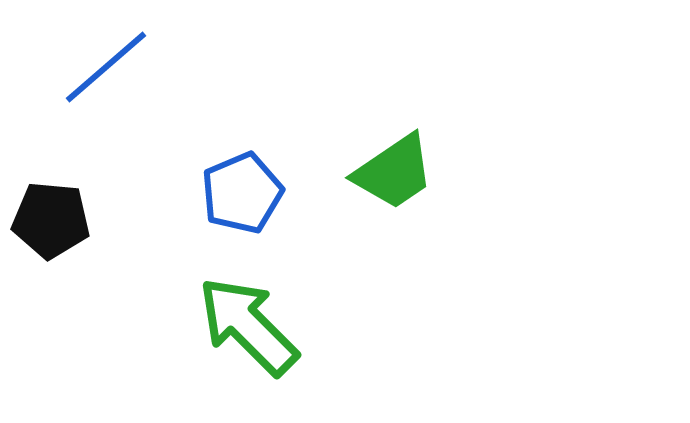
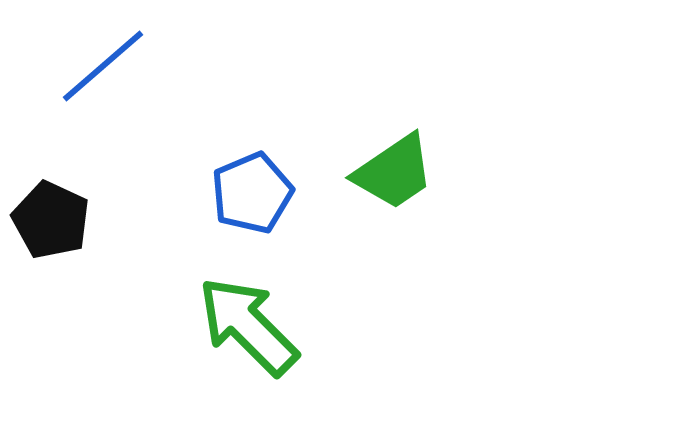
blue line: moved 3 px left, 1 px up
blue pentagon: moved 10 px right
black pentagon: rotated 20 degrees clockwise
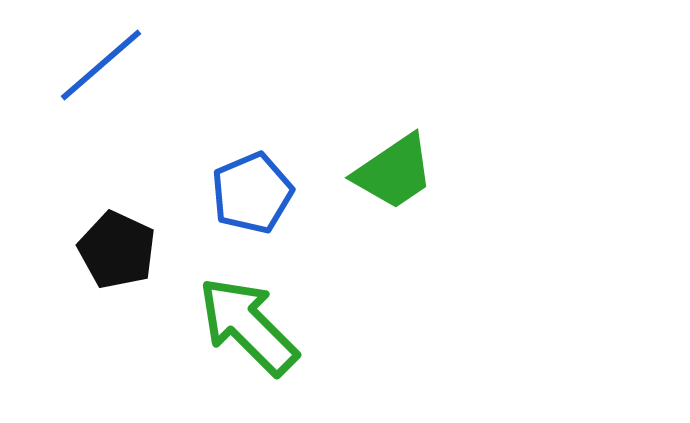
blue line: moved 2 px left, 1 px up
black pentagon: moved 66 px right, 30 px down
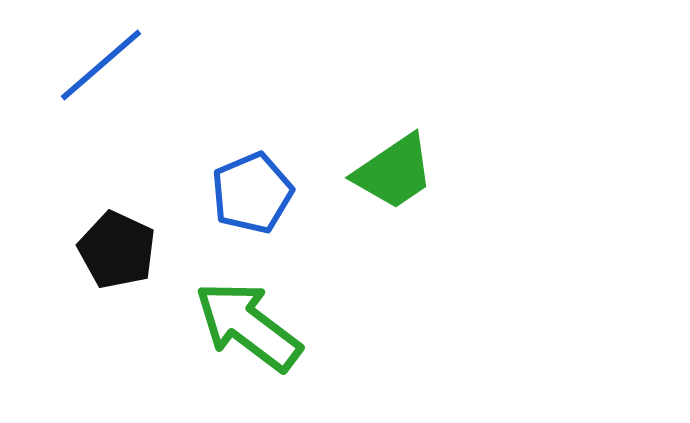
green arrow: rotated 8 degrees counterclockwise
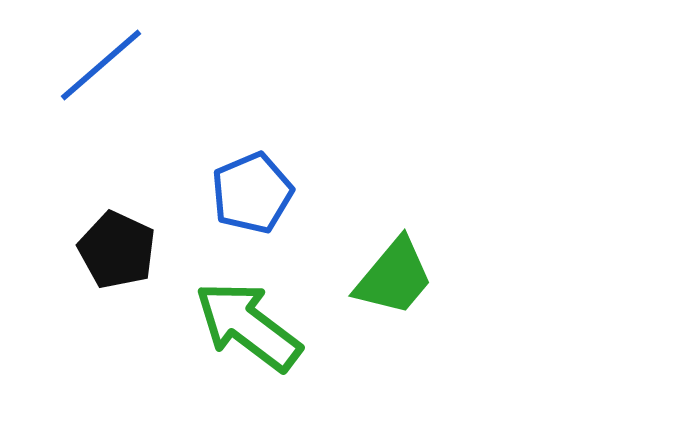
green trapezoid: moved 105 px down; rotated 16 degrees counterclockwise
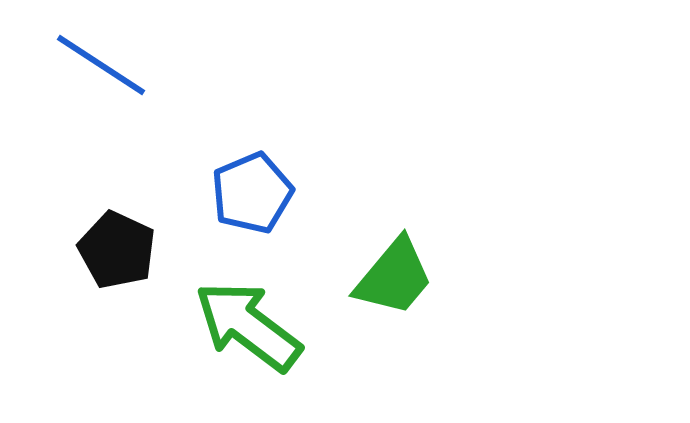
blue line: rotated 74 degrees clockwise
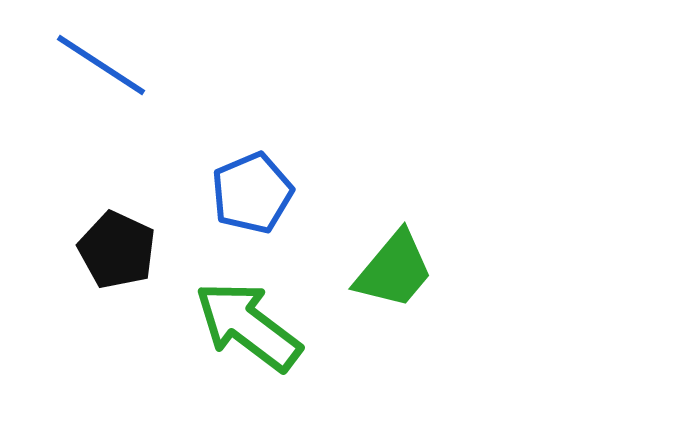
green trapezoid: moved 7 px up
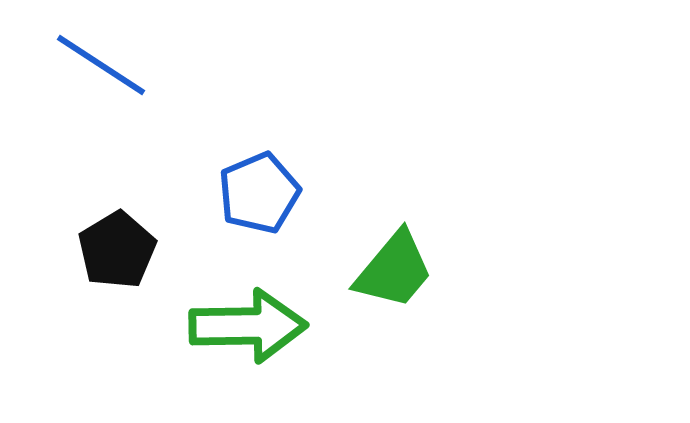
blue pentagon: moved 7 px right
black pentagon: rotated 16 degrees clockwise
green arrow: rotated 142 degrees clockwise
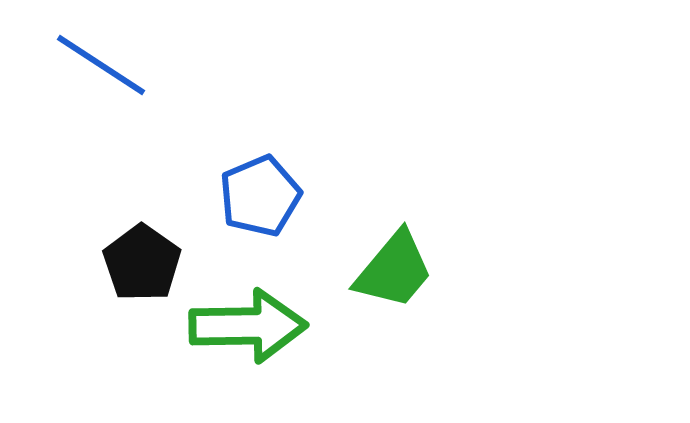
blue pentagon: moved 1 px right, 3 px down
black pentagon: moved 25 px right, 13 px down; rotated 6 degrees counterclockwise
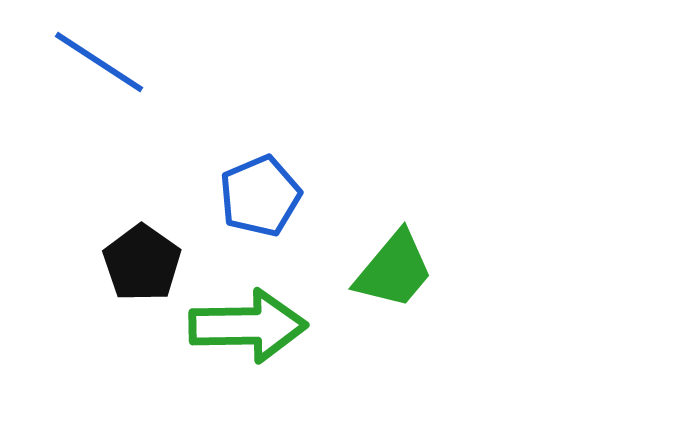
blue line: moved 2 px left, 3 px up
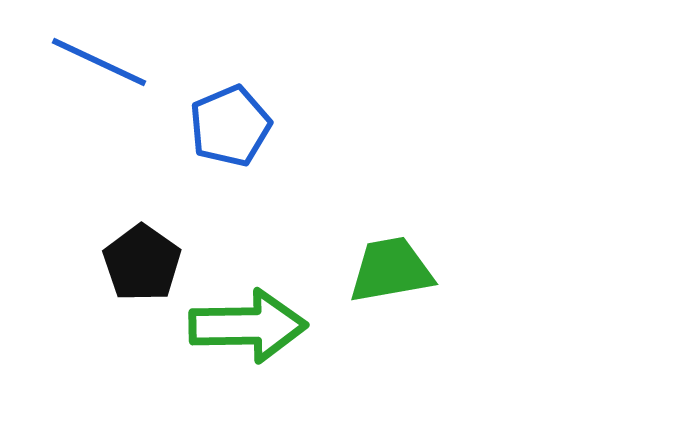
blue line: rotated 8 degrees counterclockwise
blue pentagon: moved 30 px left, 70 px up
green trapezoid: moved 3 px left; rotated 140 degrees counterclockwise
